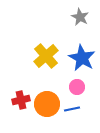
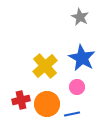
yellow cross: moved 1 px left, 10 px down
blue line: moved 5 px down
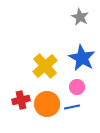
blue line: moved 7 px up
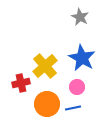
red cross: moved 17 px up
blue line: moved 1 px right, 1 px down
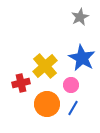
gray star: rotated 18 degrees clockwise
pink circle: moved 6 px left, 2 px up
blue line: rotated 49 degrees counterclockwise
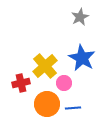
pink circle: moved 7 px left, 2 px up
blue line: rotated 56 degrees clockwise
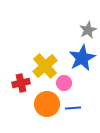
gray star: moved 8 px right, 13 px down
blue star: rotated 16 degrees clockwise
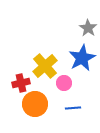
gray star: moved 2 px up; rotated 12 degrees counterclockwise
orange circle: moved 12 px left
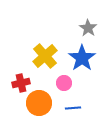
blue star: rotated 8 degrees counterclockwise
yellow cross: moved 10 px up
orange circle: moved 4 px right, 1 px up
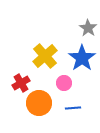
red cross: rotated 18 degrees counterclockwise
